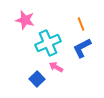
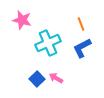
pink star: moved 3 px left
pink arrow: moved 11 px down
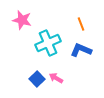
blue L-shape: moved 1 px left, 2 px down; rotated 50 degrees clockwise
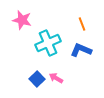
orange line: moved 1 px right
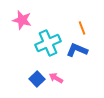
orange line: moved 4 px down
blue L-shape: moved 4 px left
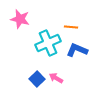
pink star: moved 2 px left, 1 px up
orange line: moved 11 px left, 1 px up; rotated 64 degrees counterclockwise
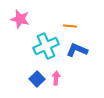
orange line: moved 1 px left, 1 px up
cyan cross: moved 2 px left, 3 px down
pink arrow: rotated 64 degrees clockwise
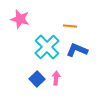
cyan cross: moved 1 px right, 1 px down; rotated 20 degrees counterclockwise
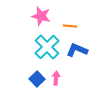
pink star: moved 21 px right, 3 px up
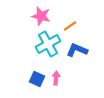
orange line: rotated 40 degrees counterclockwise
cyan cross: moved 1 px right, 3 px up; rotated 15 degrees clockwise
blue square: rotated 21 degrees counterclockwise
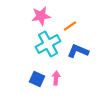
pink star: rotated 24 degrees counterclockwise
blue L-shape: moved 1 px right, 1 px down
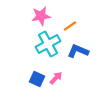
pink arrow: rotated 40 degrees clockwise
